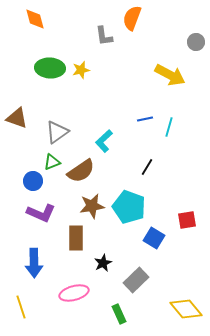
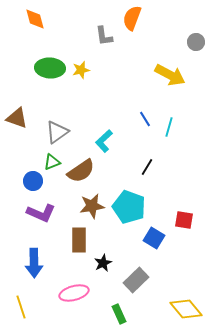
blue line: rotated 70 degrees clockwise
red square: moved 3 px left; rotated 18 degrees clockwise
brown rectangle: moved 3 px right, 2 px down
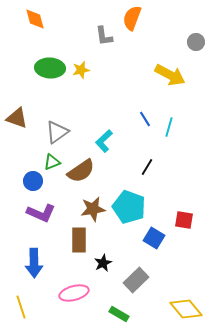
brown star: moved 1 px right, 3 px down
green rectangle: rotated 36 degrees counterclockwise
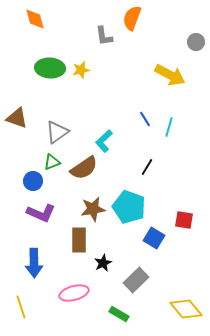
brown semicircle: moved 3 px right, 3 px up
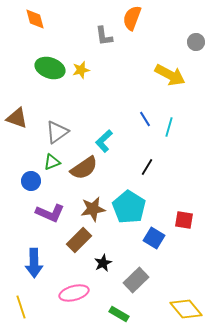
green ellipse: rotated 16 degrees clockwise
blue circle: moved 2 px left
cyan pentagon: rotated 12 degrees clockwise
purple L-shape: moved 9 px right
brown rectangle: rotated 45 degrees clockwise
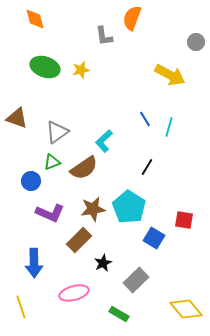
green ellipse: moved 5 px left, 1 px up
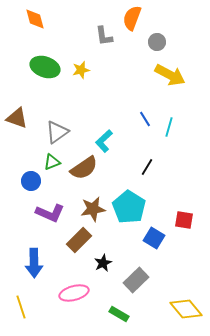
gray circle: moved 39 px left
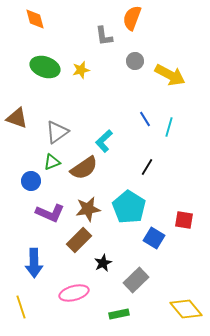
gray circle: moved 22 px left, 19 px down
brown star: moved 5 px left
green rectangle: rotated 42 degrees counterclockwise
